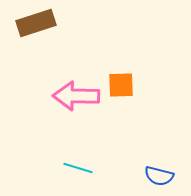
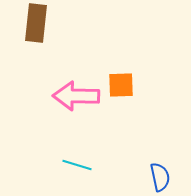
brown rectangle: rotated 66 degrees counterclockwise
cyan line: moved 1 px left, 3 px up
blue semicircle: moved 1 px right, 1 px down; rotated 116 degrees counterclockwise
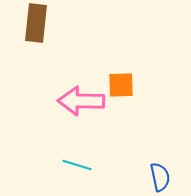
pink arrow: moved 5 px right, 5 px down
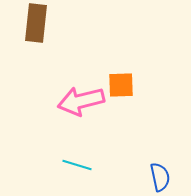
pink arrow: rotated 15 degrees counterclockwise
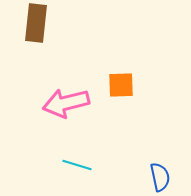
pink arrow: moved 15 px left, 2 px down
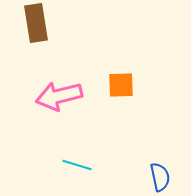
brown rectangle: rotated 15 degrees counterclockwise
pink arrow: moved 7 px left, 7 px up
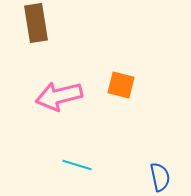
orange square: rotated 16 degrees clockwise
